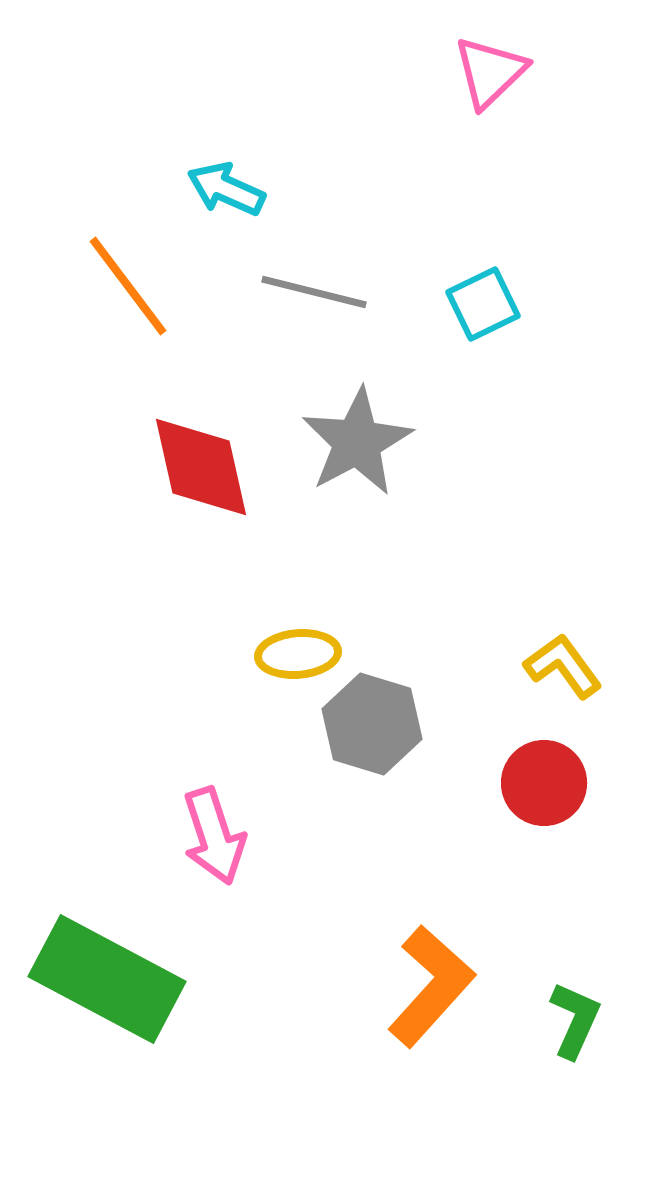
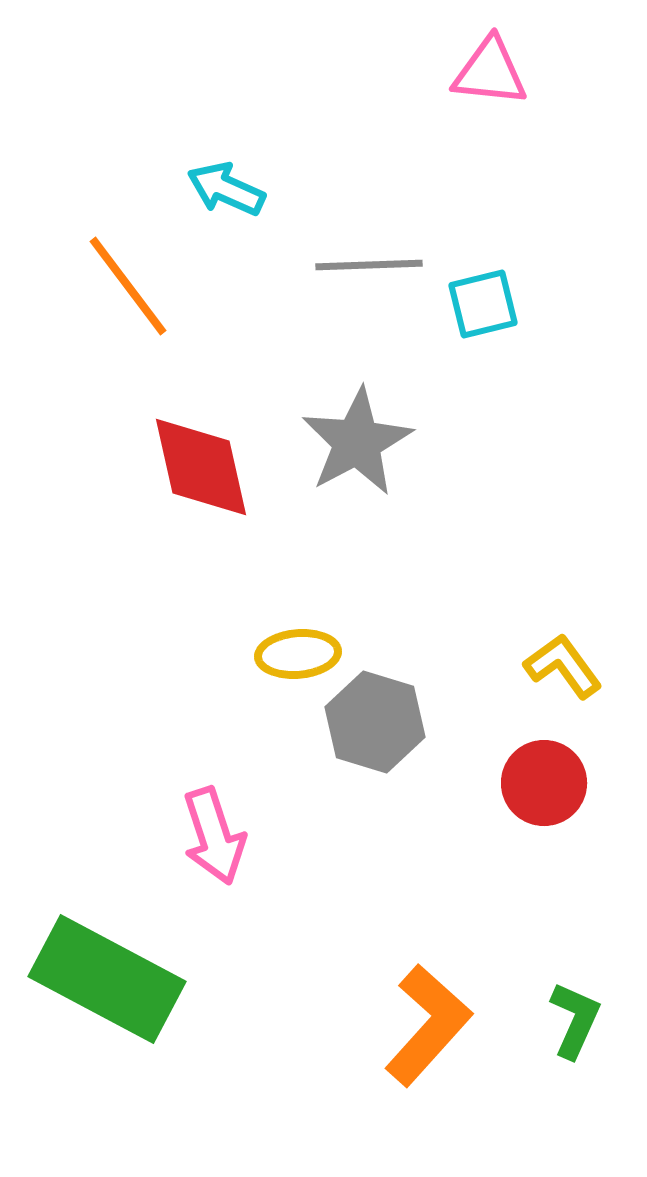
pink triangle: rotated 50 degrees clockwise
gray line: moved 55 px right, 27 px up; rotated 16 degrees counterclockwise
cyan square: rotated 12 degrees clockwise
gray hexagon: moved 3 px right, 2 px up
orange L-shape: moved 3 px left, 39 px down
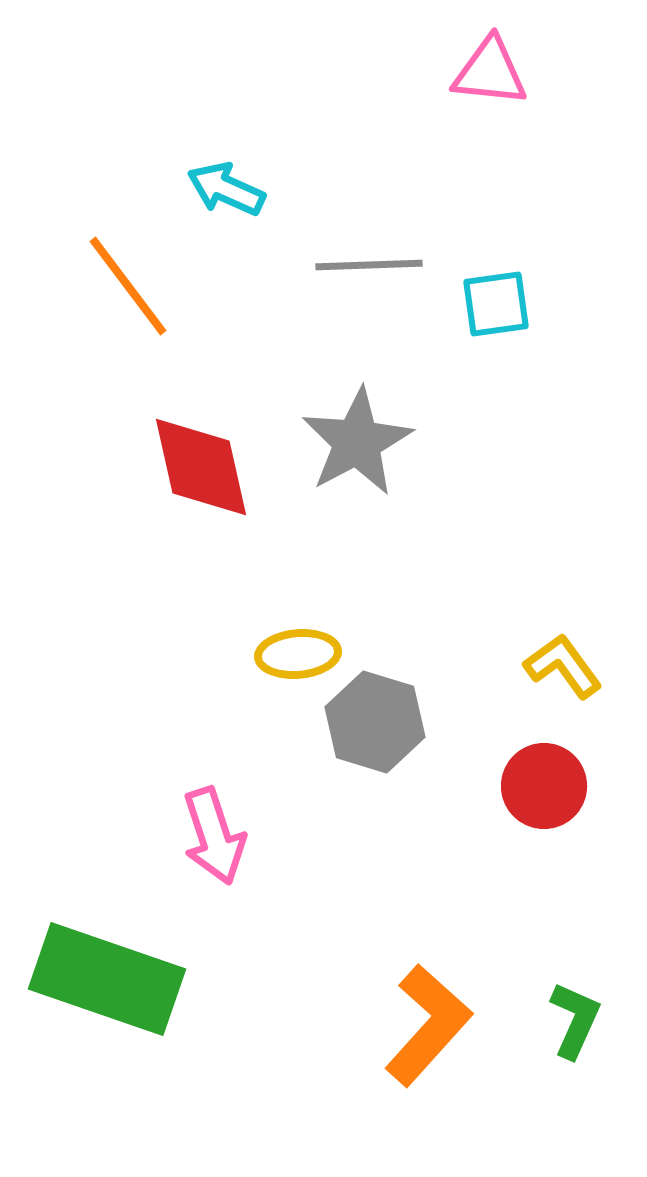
cyan square: moved 13 px right; rotated 6 degrees clockwise
red circle: moved 3 px down
green rectangle: rotated 9 degrees counterclockwise
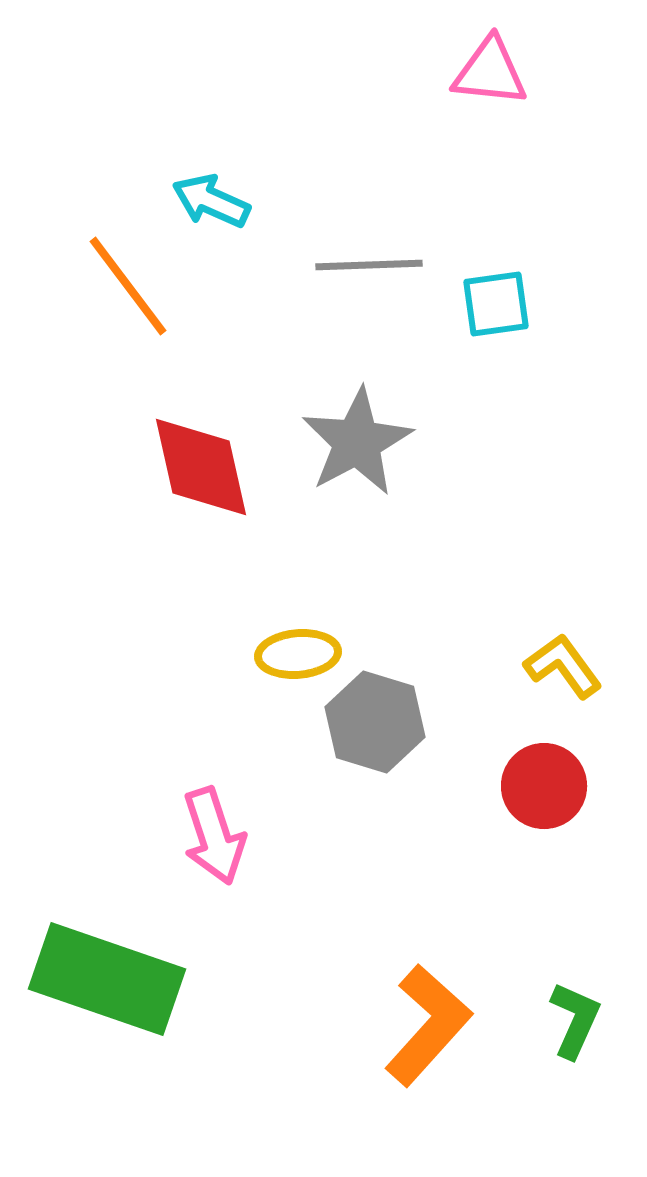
cyan arrow: moved 15 px left, 12 px down
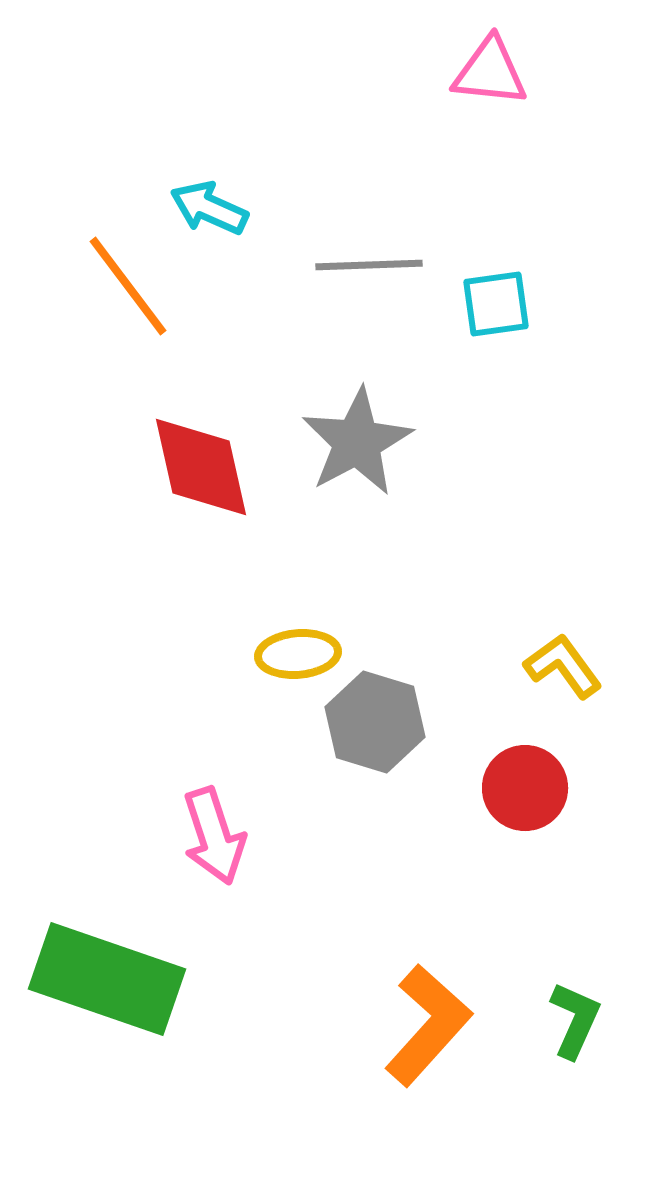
cyan arrow: moved 2 px left, 7 px down
red circle: moved 19 px left, 2 px down
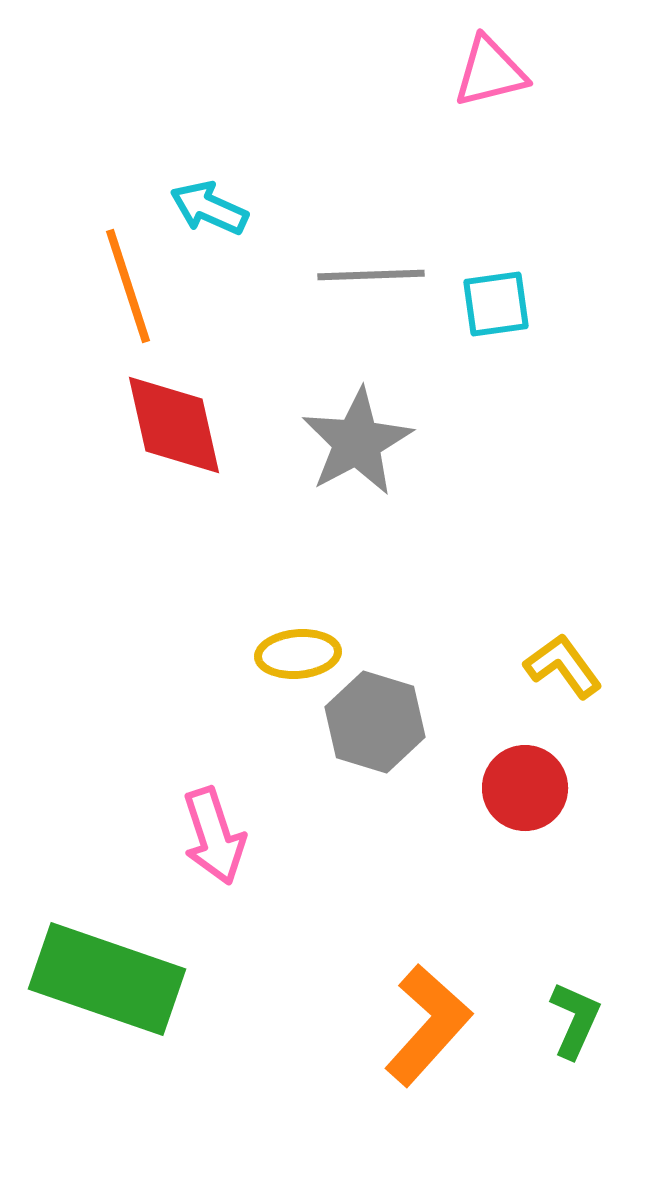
pink triangle: rotated 20 degrees counterclockwise
gray line: moved 2 px right, 10 px down
orange line: rotated 19 degrees clockwise
red diamond: moved 27 px left, 42 px up
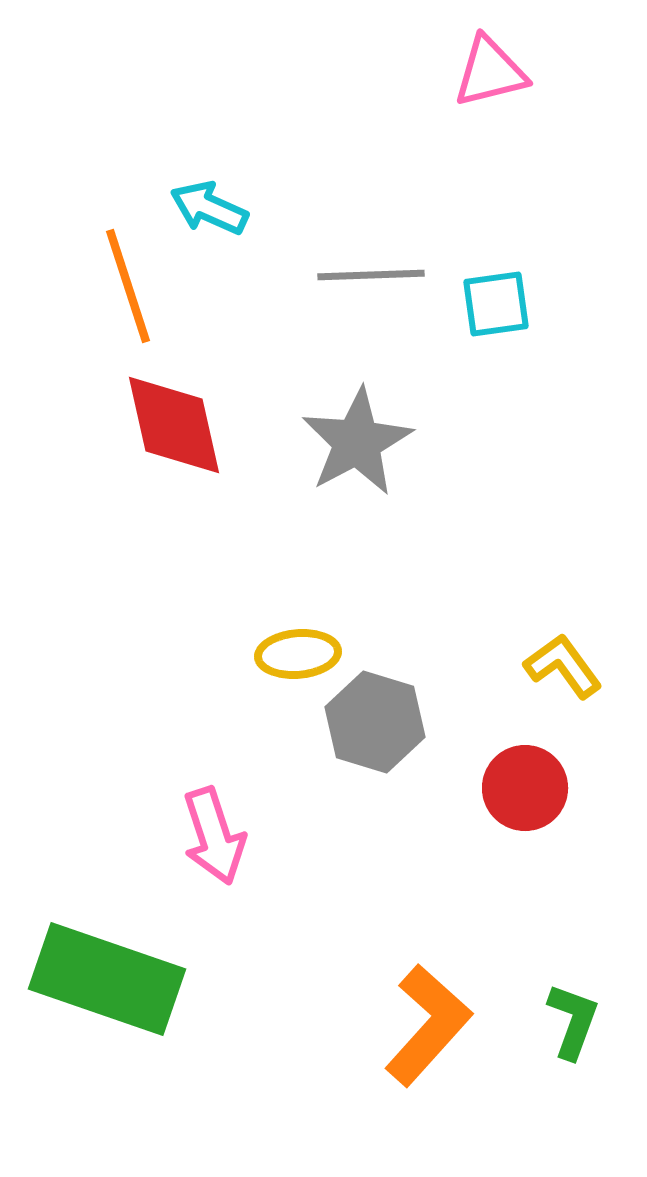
green L-shape: moved 2 px left, 1 px down; rotated 4 degrees counterclockwise
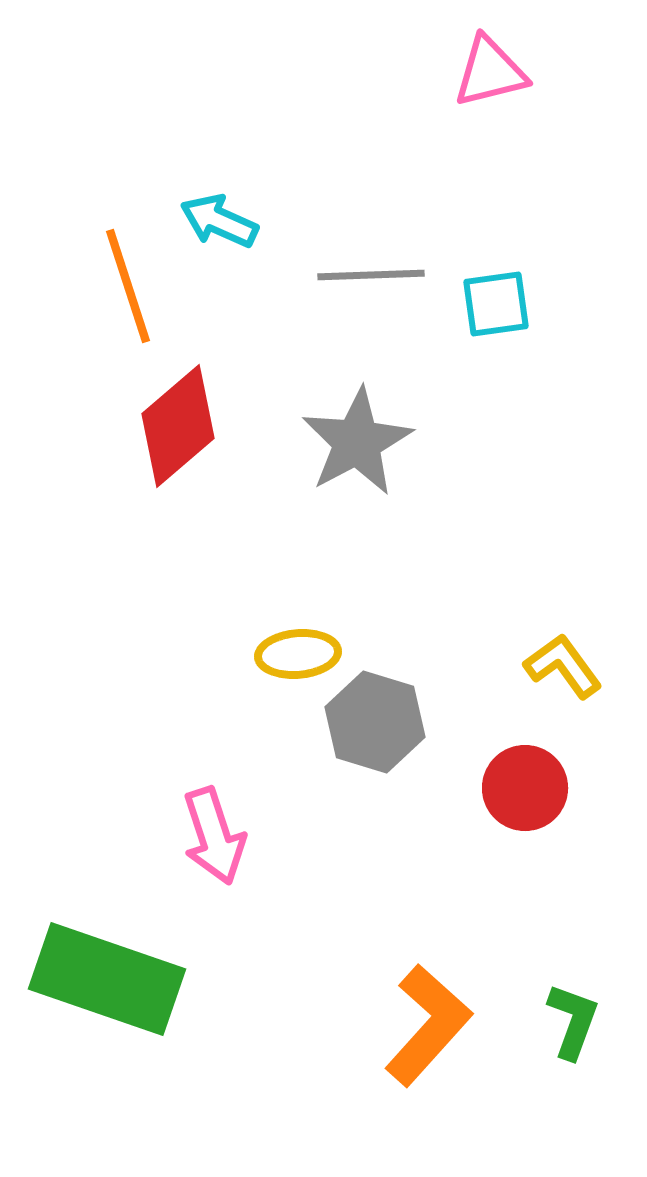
cyan arrow: moved 10 px right, 13 px down
red diamond: moved 4 px right, 1 px down; rotated 62 degrees clockwise
